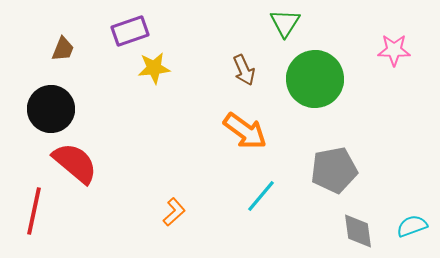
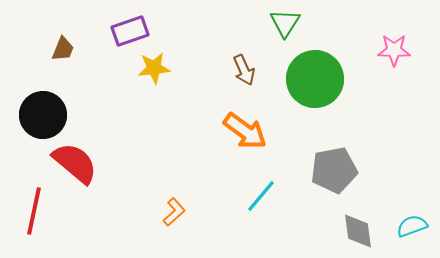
black circle: moved 8 px left, 6 px down
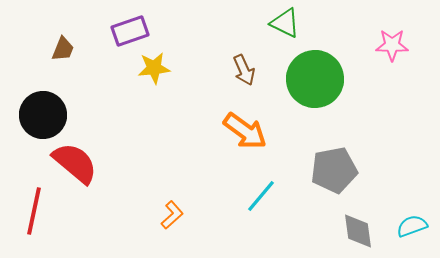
green triangle: rotated 36 degrees counterclockwise
pink star: moved 2 px left, 5 px up
orange L-shape: moved 2 px left, 3 px down
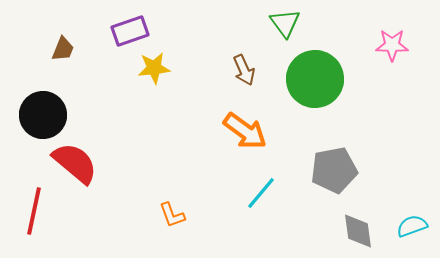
green triangle: rotated 28 degrees clockwise
cyan line: moved 3 px up
orange L-shape: rotated 112 degrees clockwise
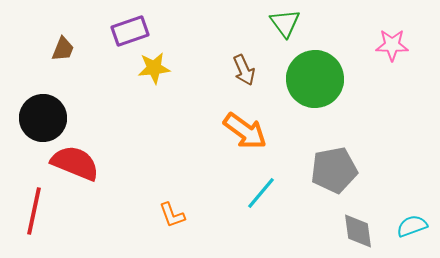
black circle: moved 3 px down
red semicircle: rotated 18 degrees counterclockwise
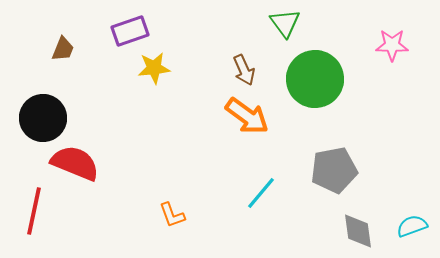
orange arrow: moved 2 px right, 15 px up
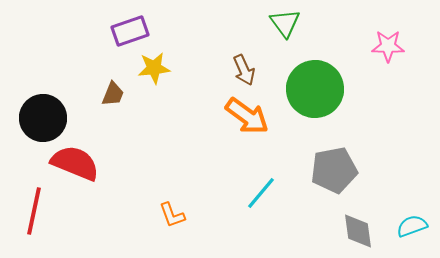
pink star: moved 4 px left, 1 px down
brown trapezoid: moved 50 px right, 45 px down
green circle: moved 10 px down
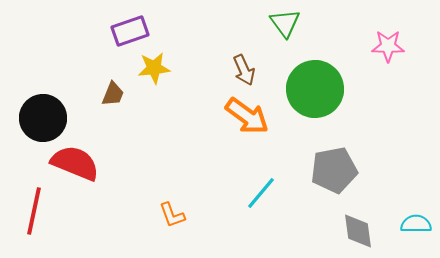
cyan semicircle: moved 4 px right, 2 px up; rotated 20 degrees clockwise
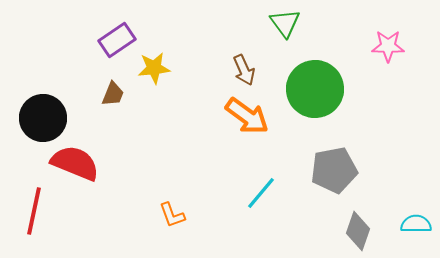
purple rectangle: moved 13 px left, 9 px down; rotated 15 degrees counterclockwise
gray diamond: rotated 27 degrees clockwise
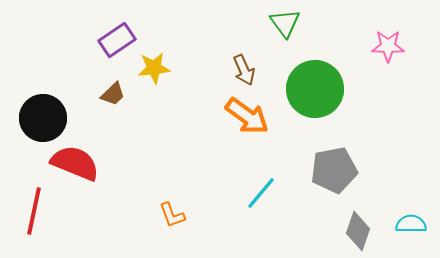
brown trapezoid: rotated 24 degrees clockwise
cyan semicircle: moved 5 px left
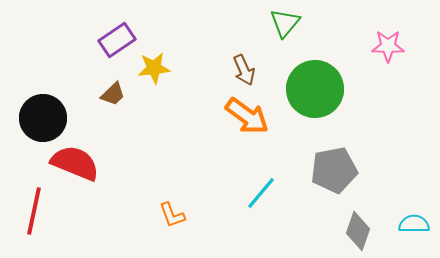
green triangle: rotated 16 degrees clockwise
cyan semicircle: moved 3 px right
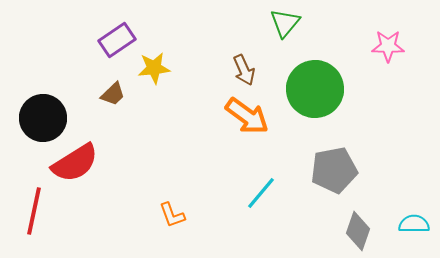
red semicircle: rotated 126 degrees clockwise
